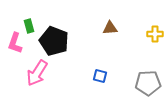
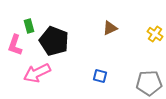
brown triangle: rotated 21 degrees counterclockwise
yellow cross: rotated 35 degrees clockwise
pink L-shape: moved 2 px down
pink arrow: rotated 32 degrees clockwise
gray pentagon: moved 1 px right
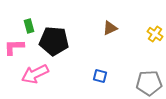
black pentagon: rotated 16 degrees counterclockwise
pink L-shape: moved 1 px left, 2 px down; rotated 70 degrees clockwise
pink arrow: moved 2 px left, 1 px down
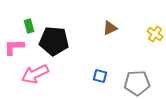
gray pentagon: moved 12 px left
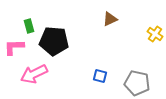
brown triangle: moved 9 px up
pink arrow: moved 1 px left
gray pentagon: rotated 15 degrees clockwise
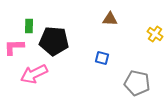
brown triangle: rotated 28 degrees clockwise
green rectangle: rotated 16 degrees clockwise
blue square: moved 2 px right, 18 px up
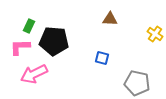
green rectangle: rotated 24 degrees clockwise
pink L-shape: moved 6 px right
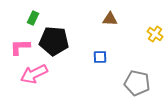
green rectangle: moved 4 px right, 8 px up
blue square: moved 2 px left, 1 px up; rotated 16 degrees counterclockwise
